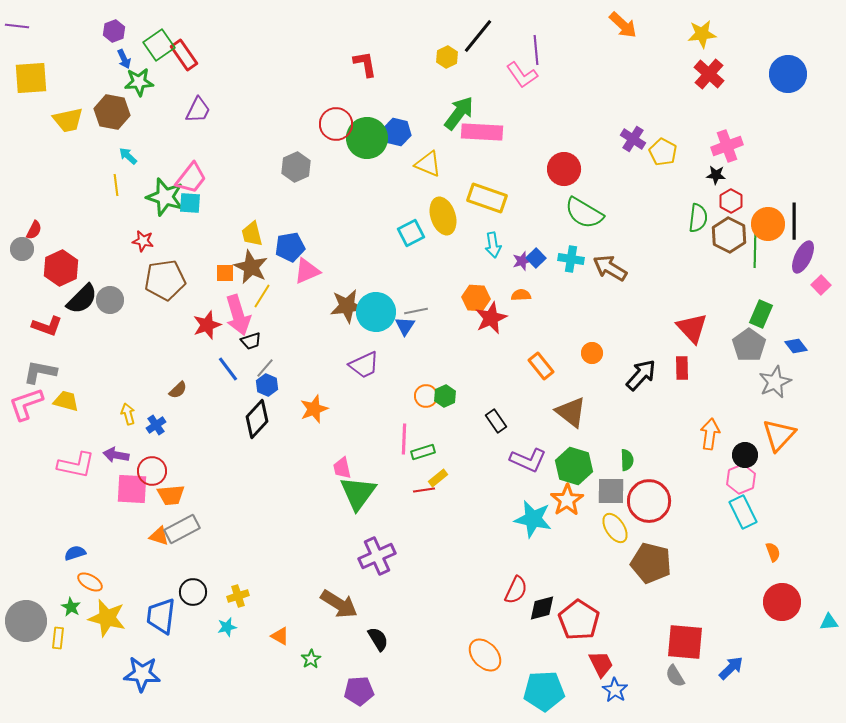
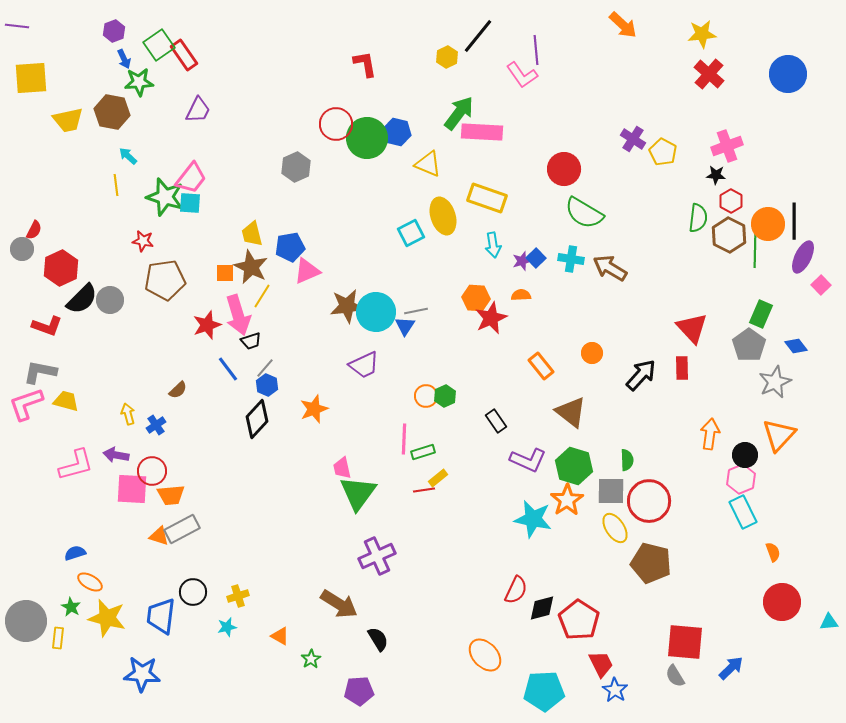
pink L-shape at (76, 465): rotated 27 degrees counterclockwise
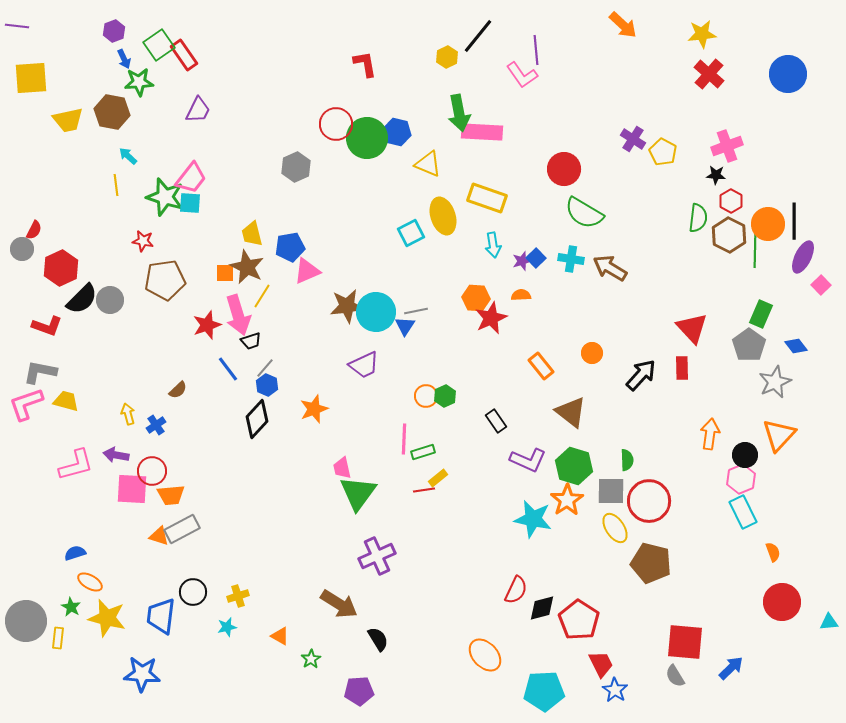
green arrow at (459, 113): rotated 132 degrees clockwise
brown star at (251, 267): moved 4 px left
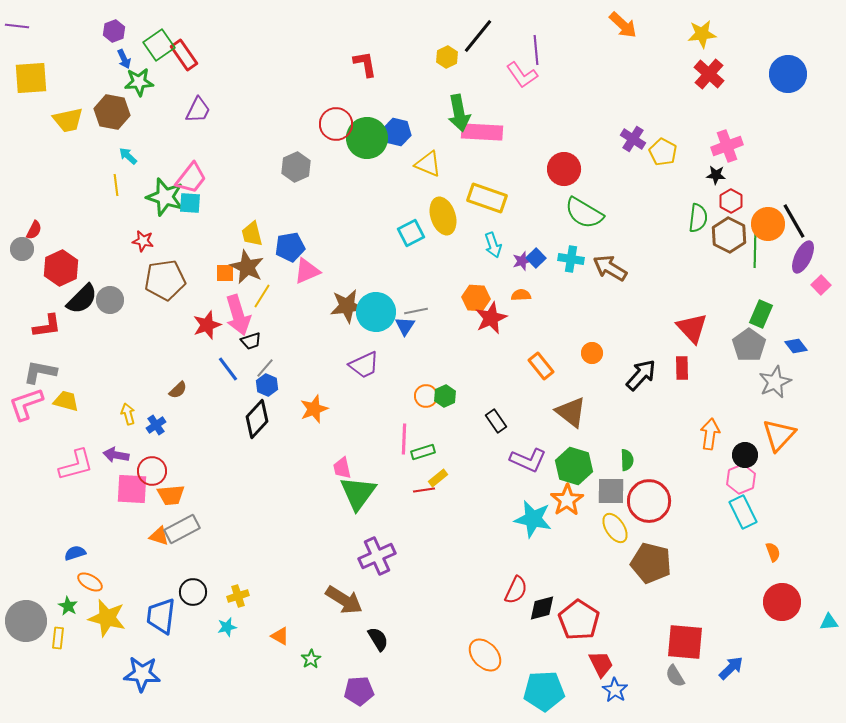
black line at (794, 221): rotated 30 degrees counterclockwise
cyan arrow at (493, 245): rotated 10 degrees counterclockwise
red L-shape at (47, 326): rotated 28 degrees counterclockwise
brown arrow at (339, 604): moved 5 px right, 4 px up
green star at (71, 607): moved 3 px left, 1 px up
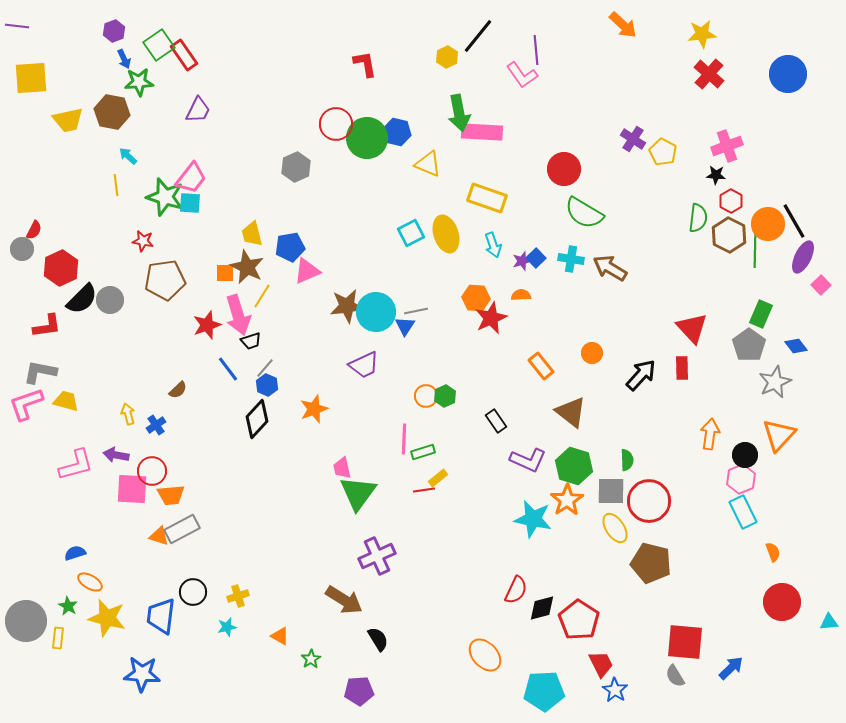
yellow ellipse at (443, 216): moved 3 px right, 18 px down
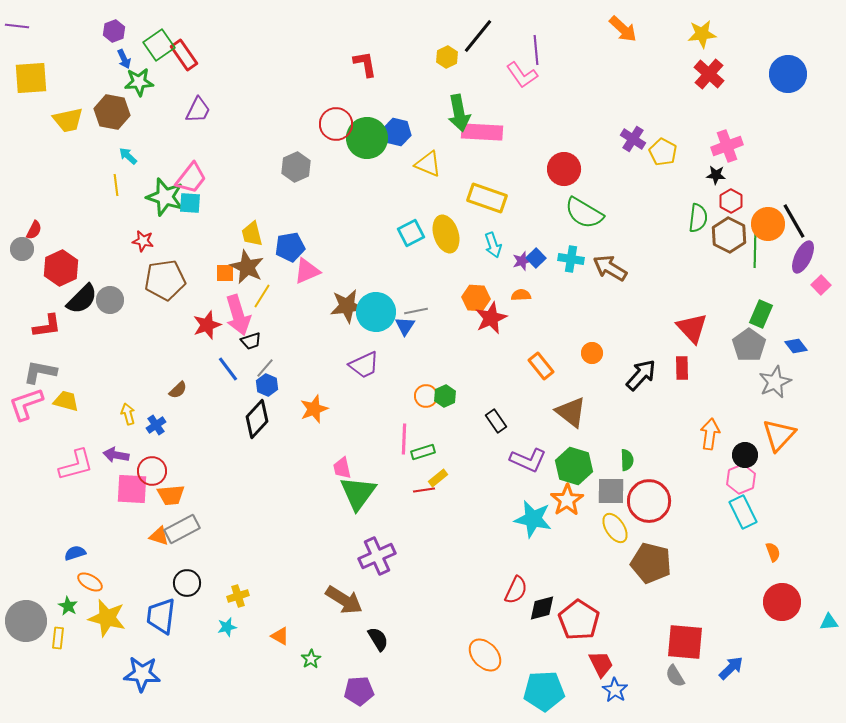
orange arrow at (623, 25): moved 4 px down
black circle at (193, 592): moved 6 px left, 9 px up
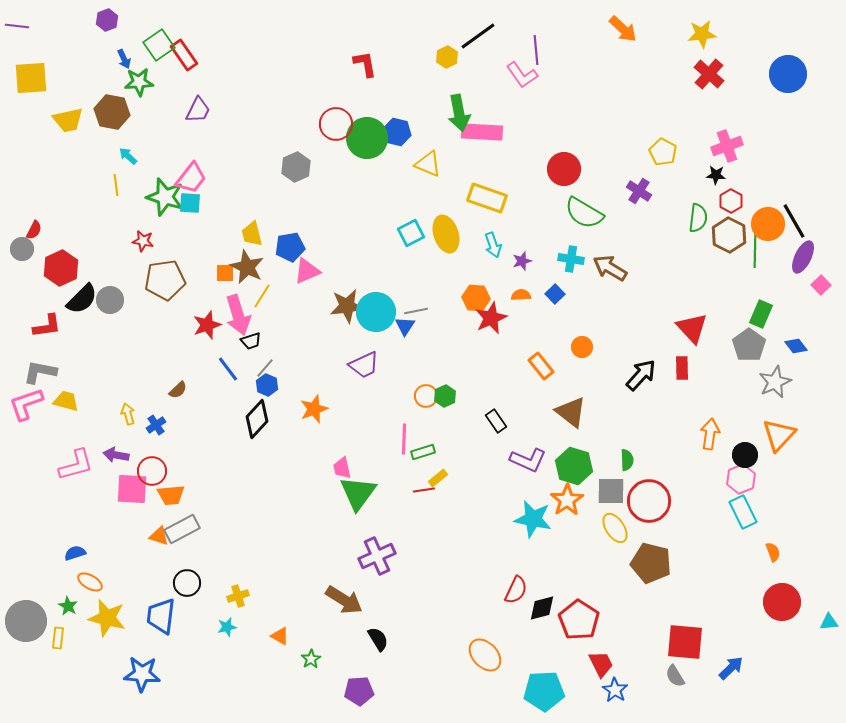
purple hexagon at (114, 31): moved 7 px left, 11 px up
black line at (478, 36): rotated 15 degrees clockwise
purple cross at (633, 139): moved 6 px right, 52 px down
blue square at (536, 258): moved 19 px right, 36 px down
orange circle at (592, 353): moved 10 px left, 6 px up
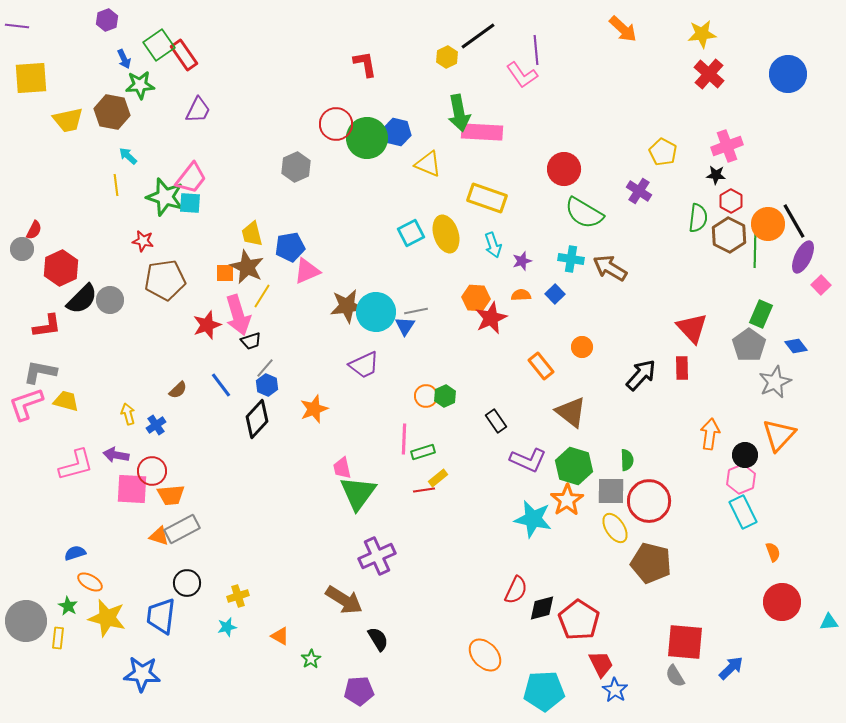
green star at (139, 82): moved 1 px right, 3 px down
blue line at (228, 369): moved 7 px left, 16 px down
